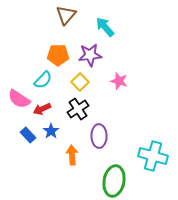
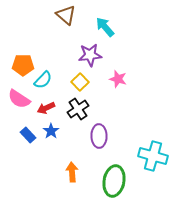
brown triangle: rotated 30 degrees counterclockwise
orange pentagon: moved 35 px left, 10 px down
pink star: moved 1 px left, 2 px up
red arrow: moved 4 px right, 1 px up
orange arrow: moved 17 px down
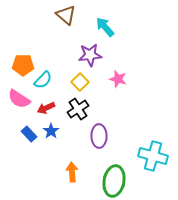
blue rectangle: moved 1 px right, 1 px up
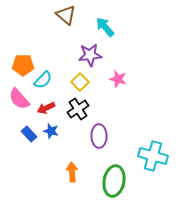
pink semicircle: rotated 15 degrees clockwise
blue star: rotated 21 degrees counterclockwise
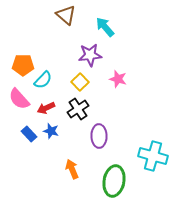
orange arrow: moved 3 px up; rotated 18 degrees counterclockwise
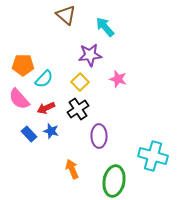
cyan semicircle: moved 1 px right, 1 px up
